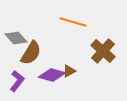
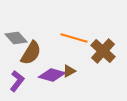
orange line: moved 1 px right, 16 px down
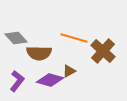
brown semicircle: moved 8 px right; rotated 60 degrees clockwise
purple diamond: moved 2 px left, 5 px down
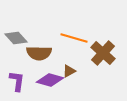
brown cross: moved 2 px down
purple L-shape: rotated 30 degrees counterclockwise
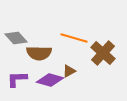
purple L-shape: moved 2 px up; rotated 100 degrees counterclockwise
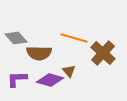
brown triangle: rotated 40 degrees counterclockwise
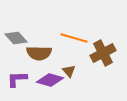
brown cross: rotated 20 degrees clockwise
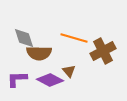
gray diamond: moved 8 px right; rotated 25 degrees clockwise
brown cross: moved 2 px up
purple diamond: rotated 12 degrees clockwise
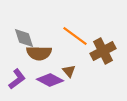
orange line: moved 1 px right, 2 px up; rotated 20 degrees clockwise
purple L-shape: rotated 145 degrees clockwise
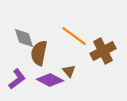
orange line: moved 1 px left
brown semicircle: rotated 100 degrees clockwise
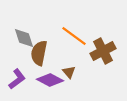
brown triangle: moved 1 px down
